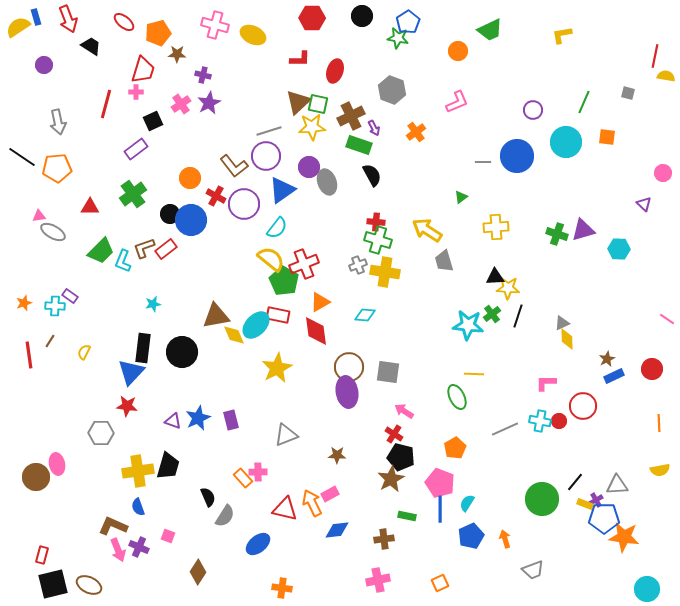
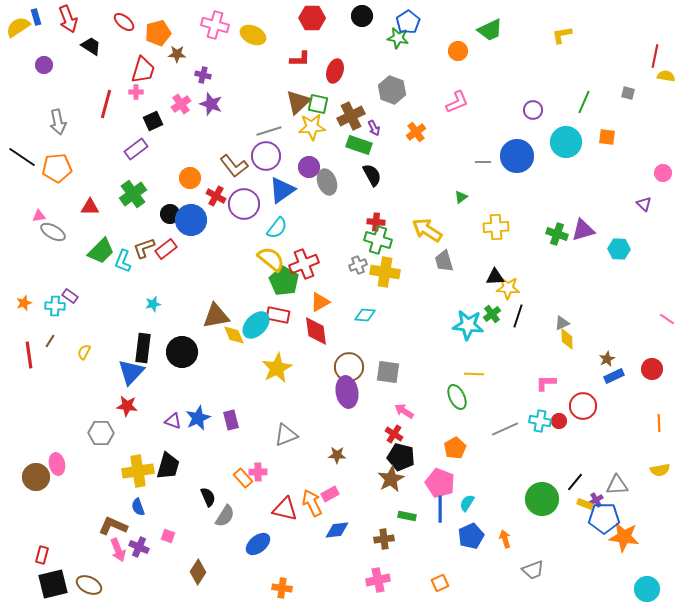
purple star at (209, 103): moved 2 px right, 1 px down; rotated 25 degrees counterclockwise
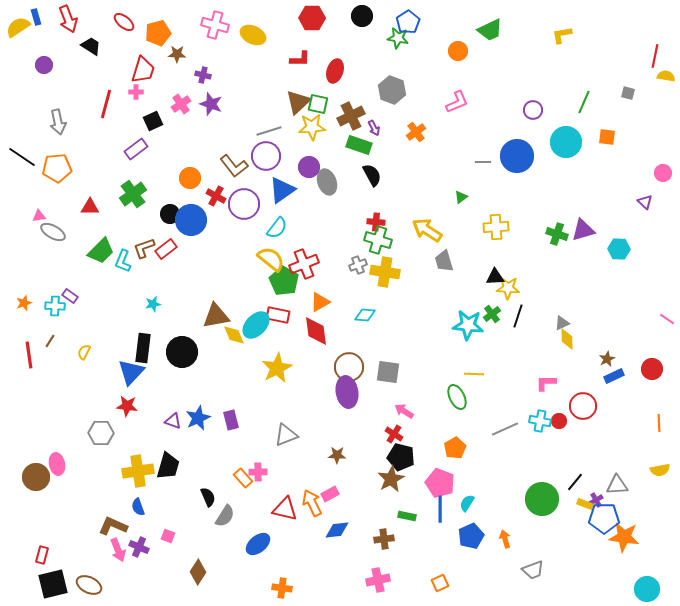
purple triangle at (644, 204): moved 1 px right, 2 px up
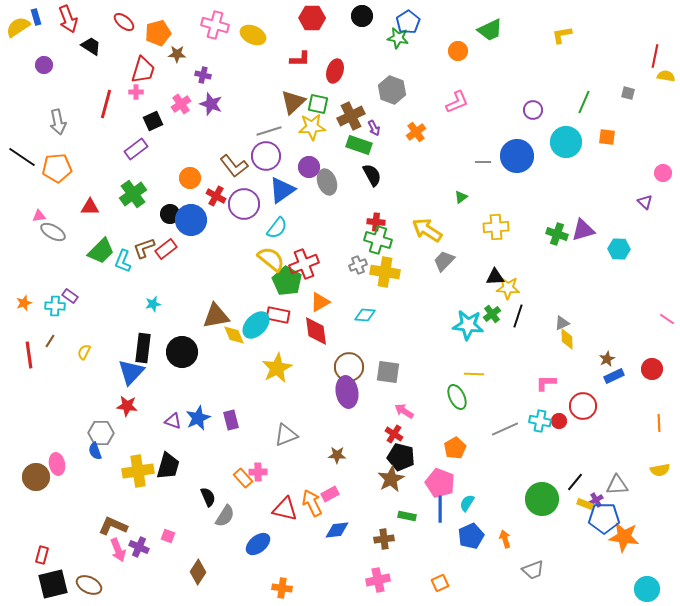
brown triangle at (298, 102): moved 5 px left
gray trapezoid at (444, 261): rotated 60 degrees clockwise
green pentagon at (284, 281): moved 3 px right
blue semicircle at (138, 507): moved 43 px left, 56 px up
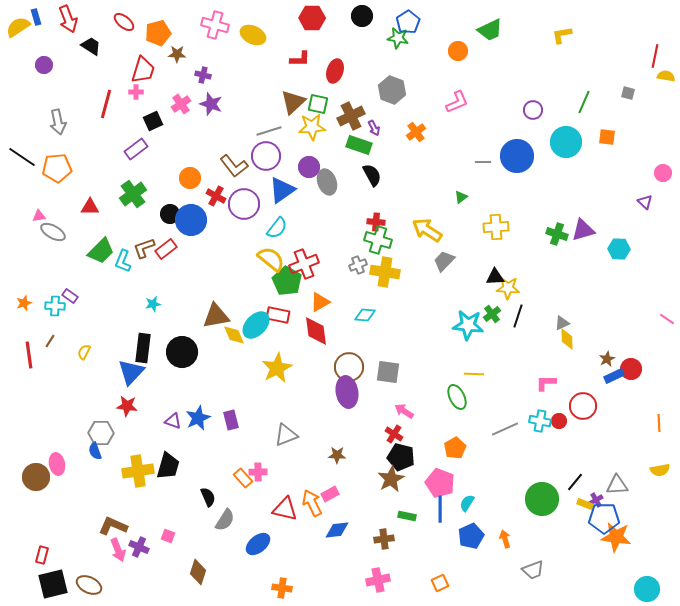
red circle at (652, 369): moved 21 px left
gray semicircle at (225, 516): moved 4 px down
orange star at (624, 537): moved 8 px left
brown diamond at (198, 572): rotated 15 degrees counterclockwise
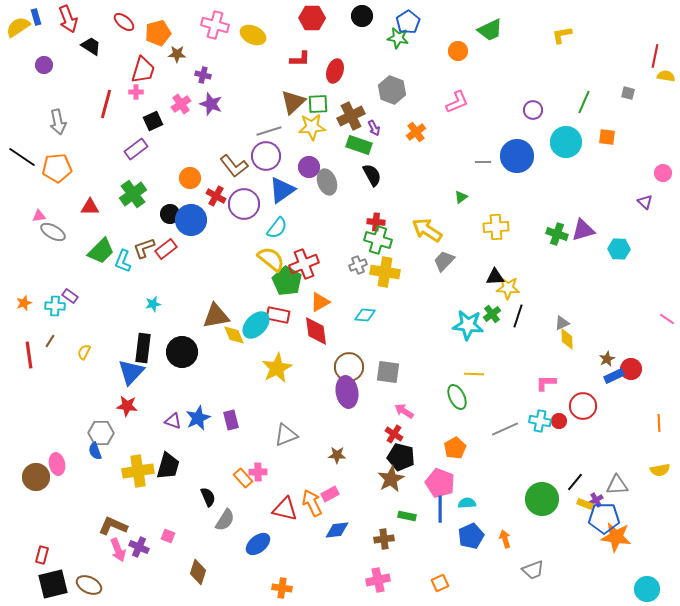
green square at (318, 104): rotated 15 degrees counterclockwise
cyan semicircle at (467, 503): rotated 54 degrees clockwise
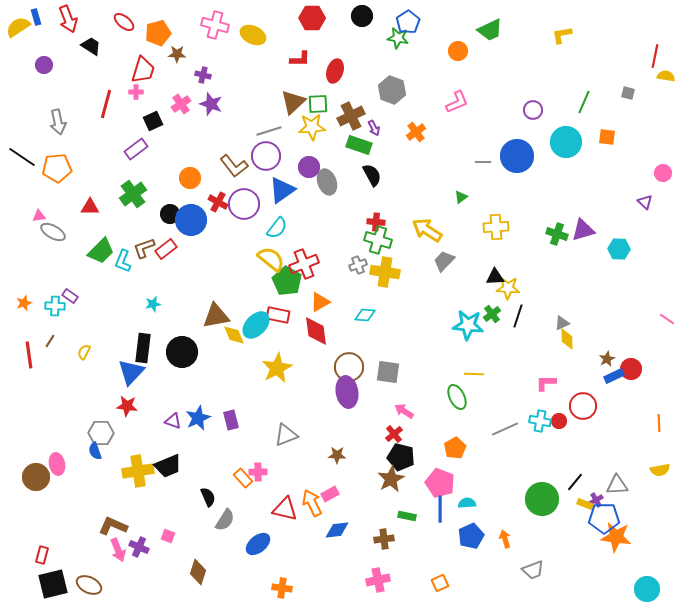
red cross at (216, 196): moved 2 px right, 6 px down
red cross at (394, 434): rotated 18 degrees clockwise
black trapezoid at (168, 466): rotated 52 degrees clockwise
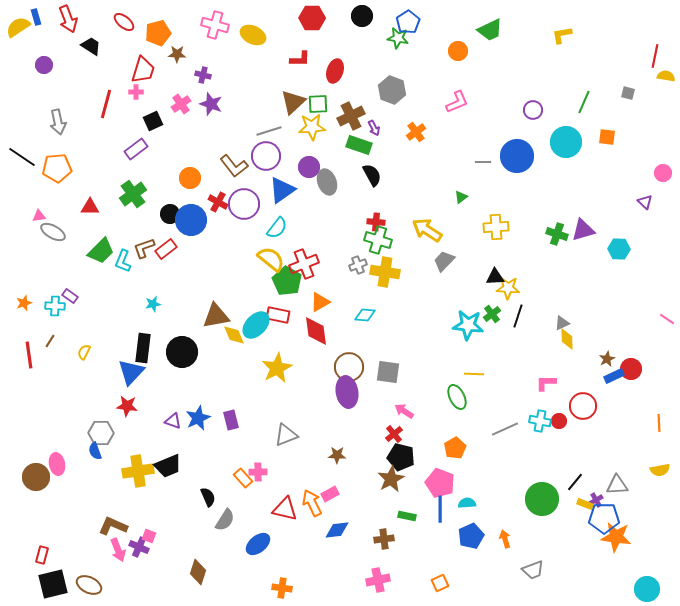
pink square at (168, 536): moved 19 px left
